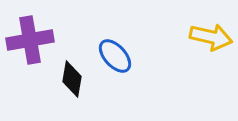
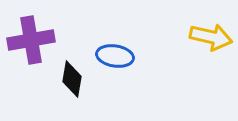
purple cross: moved 1 px right
blue ellipse: rotated 39 degrees counterclockwise
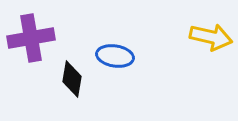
purple cross: moved 2 px up
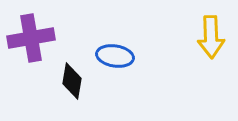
yellow arrow: rotated 75 degrees clockwise
black diamond: moved 2 px down
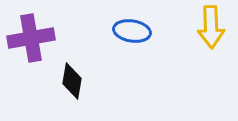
yellow arrow: moved 10 px up
blue ellipse: moved 17 px right, 25 px up
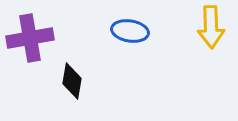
blue ellipse: moved 2 px left
purple cross: moved 1 px left
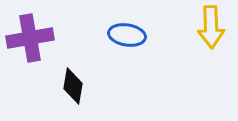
blue ellipse: moved 3 px left, 4 px down
black diamond: moved 1 px right, 5 px down
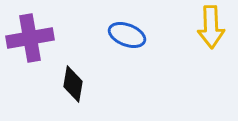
blue ellipse: rotated 12 degrees clockwise
black diamond: moved 2 px up
